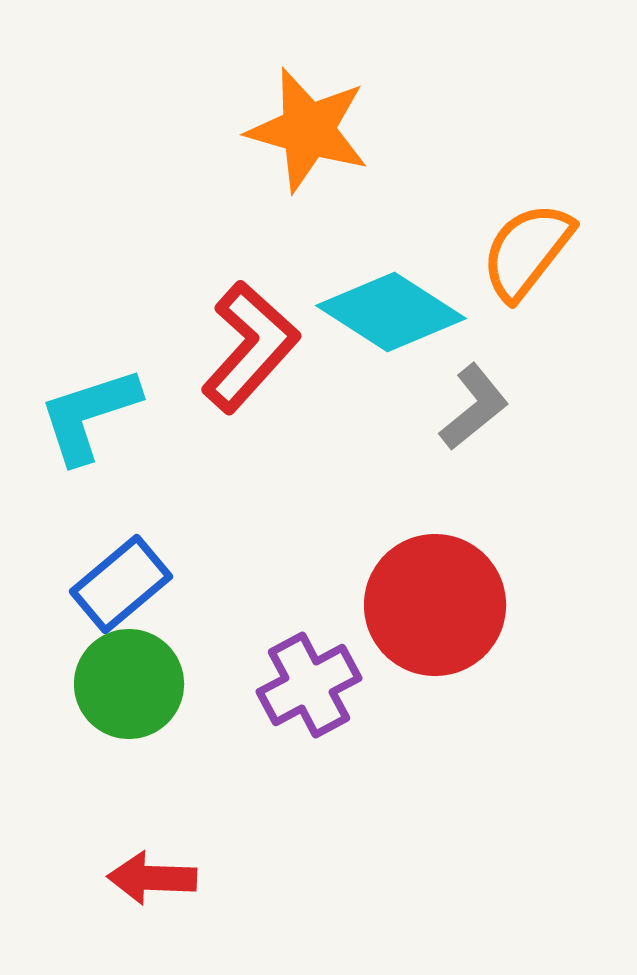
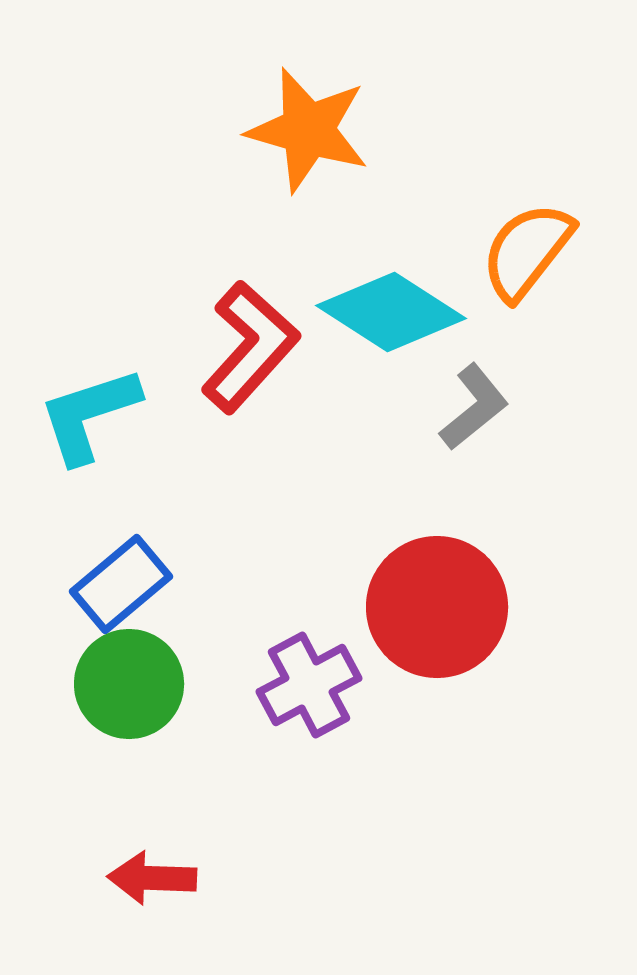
red circle: moved 2 px right, 2 px down
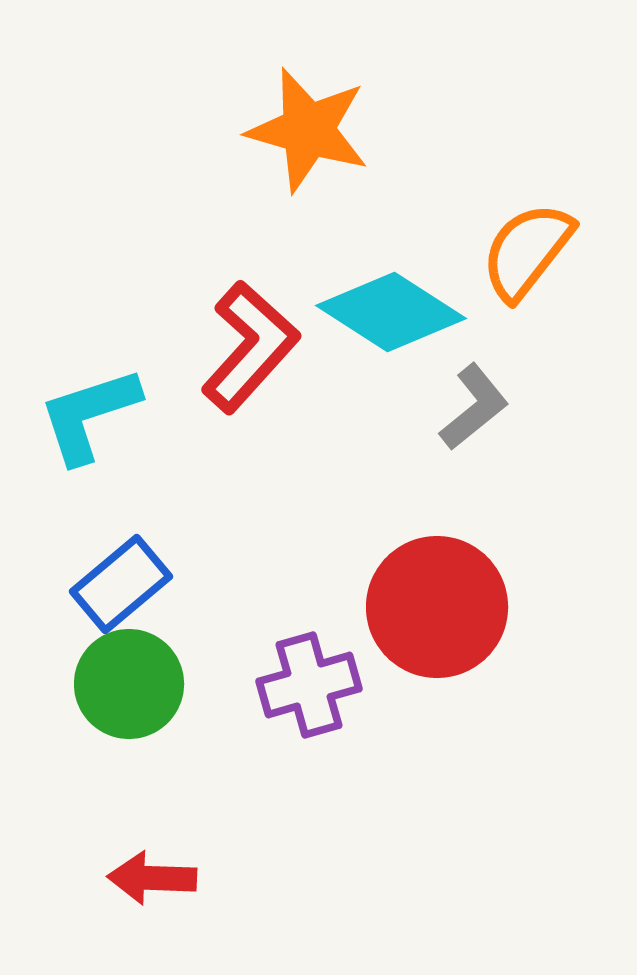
purple cross: rotated 12 degrees clockwise
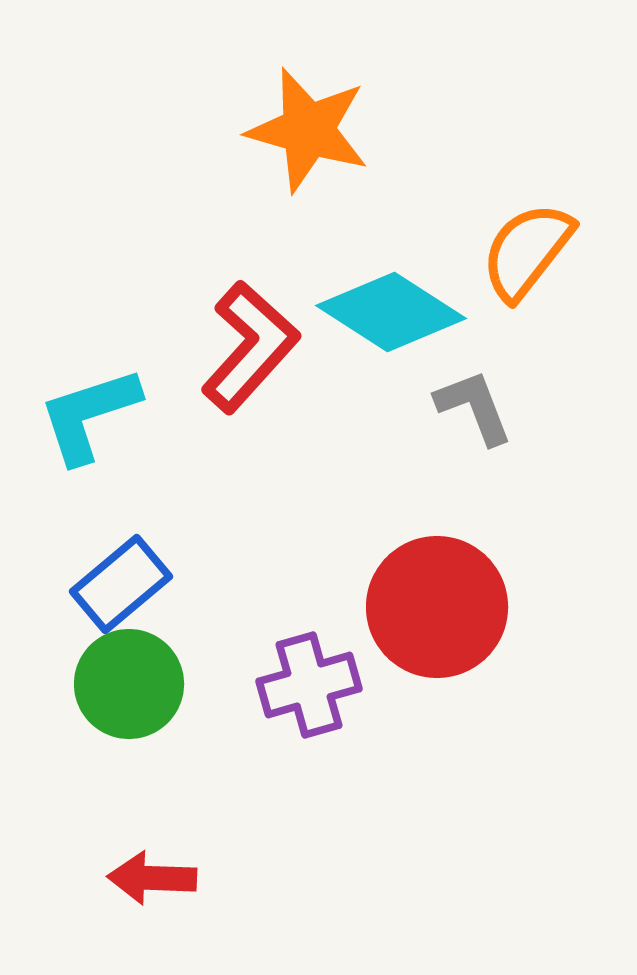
gray L-shape: rotated 72 degrees counterclockwise
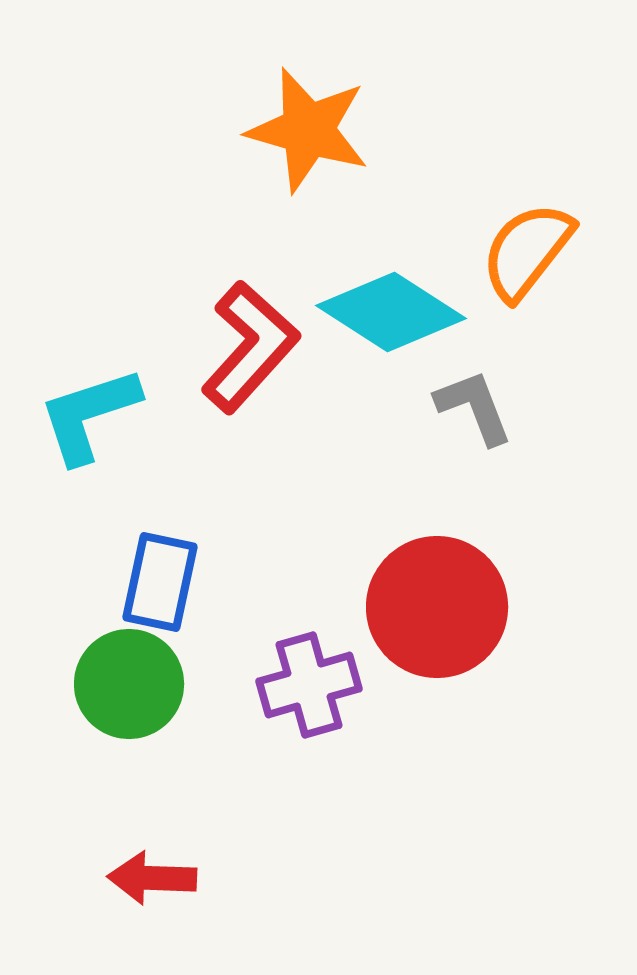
blue rectangle: moved 39 px right, 2 px up; rotated 38 degrees counterclockwise
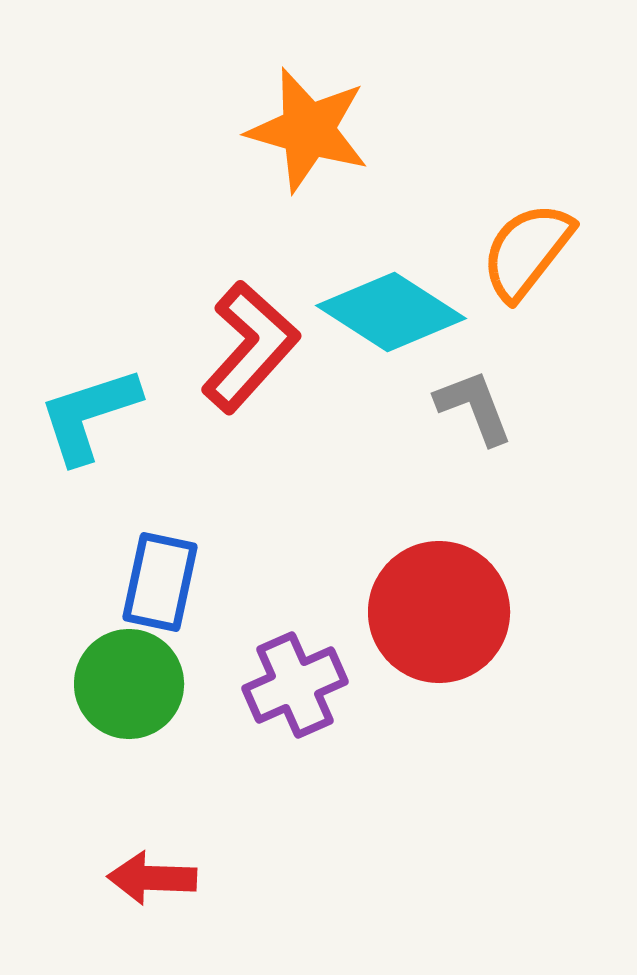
red circle: moved 2 px right, 5 px down
purple cross: moved 14 px left; rotated 8 degrees counterclockwise
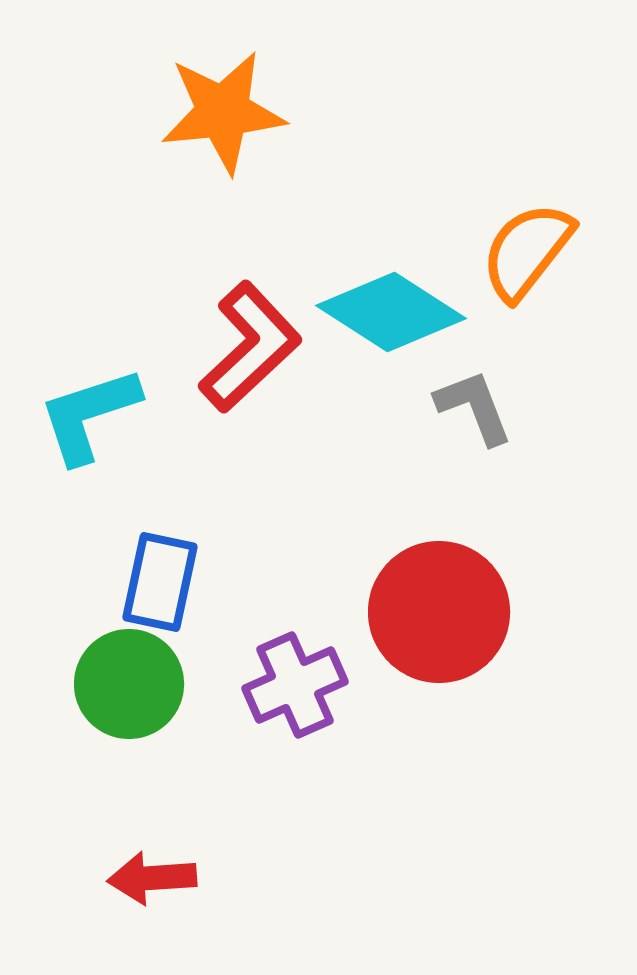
orange star: moved 85 px left, 18 px up; rotated 22 degrees counterclockwise
red L-shape: rotated 5 degrees clockwise
red arrow: rotated 6 degrees counterclockwise
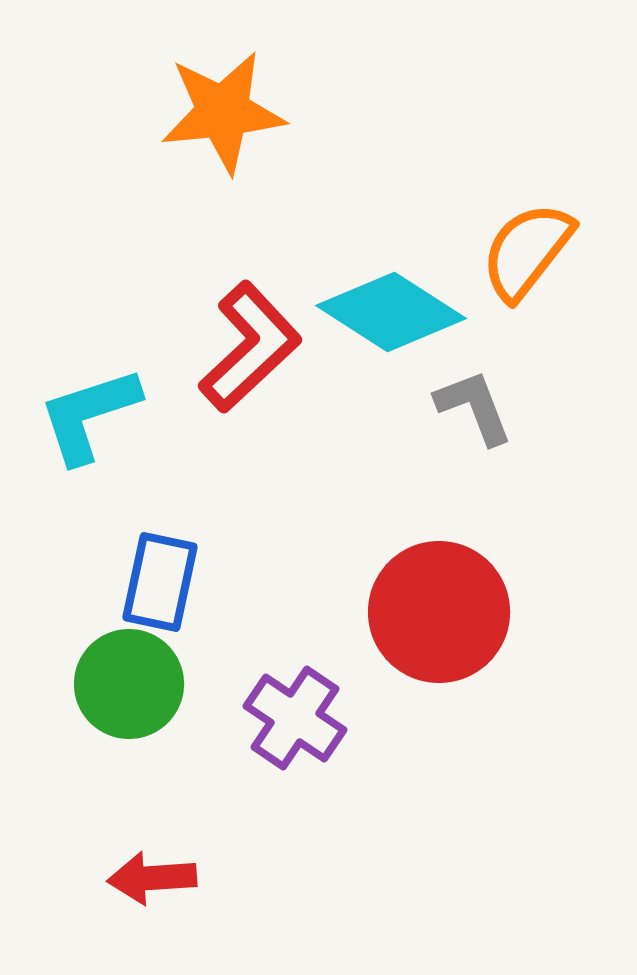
purple cross: moved 33 px down; rotated 32 degrees counterclockwise
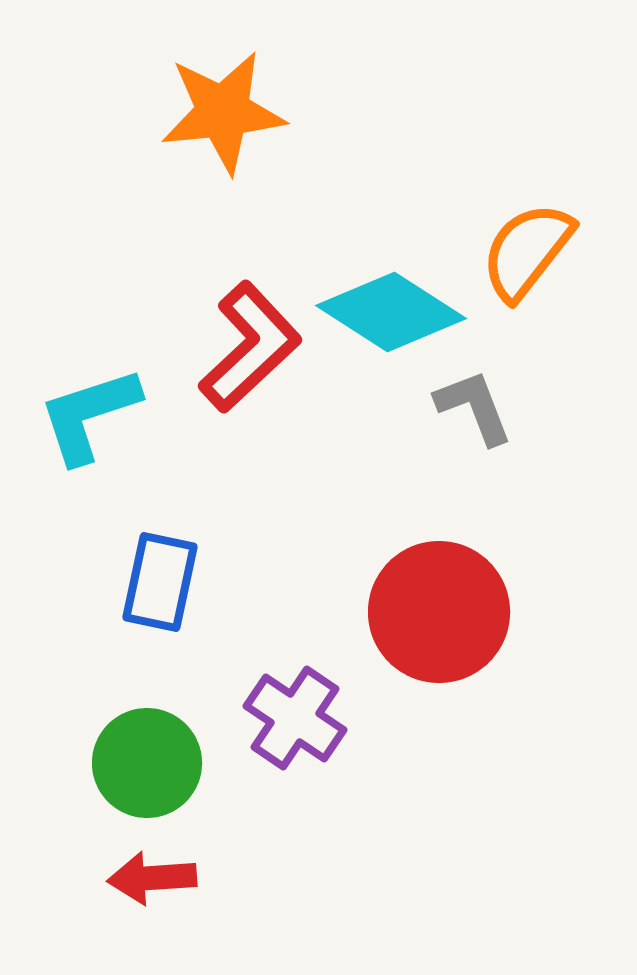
green circle: moved 18 px right, 79 px down
